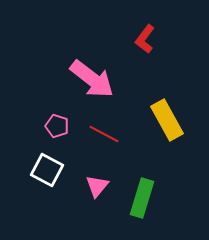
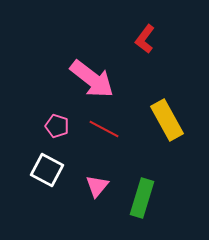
red line: moved 5 px up
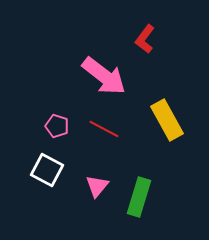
pink arrow: moved 12 px right, 3 px up
green rectangle: moved 3 px left, 1 px up
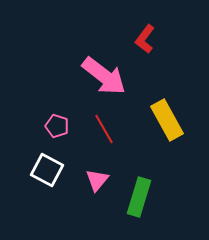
red line: rotated 32 degrees clockwise
pink triangle: moved 6 px up
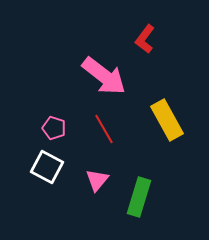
pink pentagon: moved 3 px left, 2 px down
white square: moved 3 px up
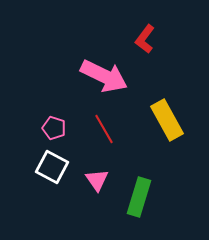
pink arrow: rotated 12 degrees counterclockwise
white square: moved 5 px right
pink triangle: rotated 15 degrees counterclockwise
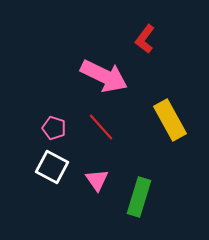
yellow rectangle: moved 3 px right
red line: moved 3 px left, 2 px up; rotated 12 degrees counterclockwise
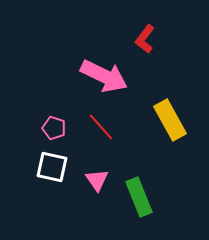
white square: rotated 16 degrees counterclockwise
green rectangle: rotated 39 degrees counterclockwise
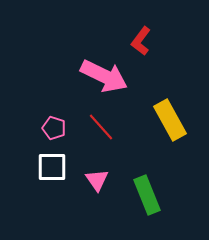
red L-shape: moved 4 px left, 2 px down
white square: rotated 12 degrees counterclockwise
green rectangle: moved 8 px right, 2 px up
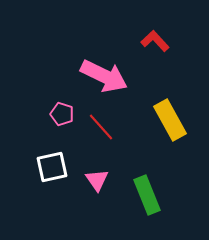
red L-shape: moved 14 px right; rotated 100 degrees clockwise
pink pentagon: moved 8 px right, 14 px up
white square: rotated 12 degrees counterclockwise
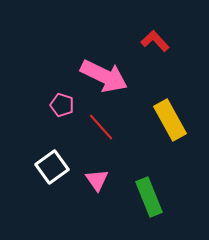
pink pentagon: moved 9 px up
white square: rotated 24 degrees counterclockwise
green rectangle: moved 2 px right, 2 px down
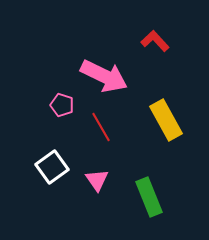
yellow rectangle: moved 4 px left
red line: rotated 12 degrees clockwise
